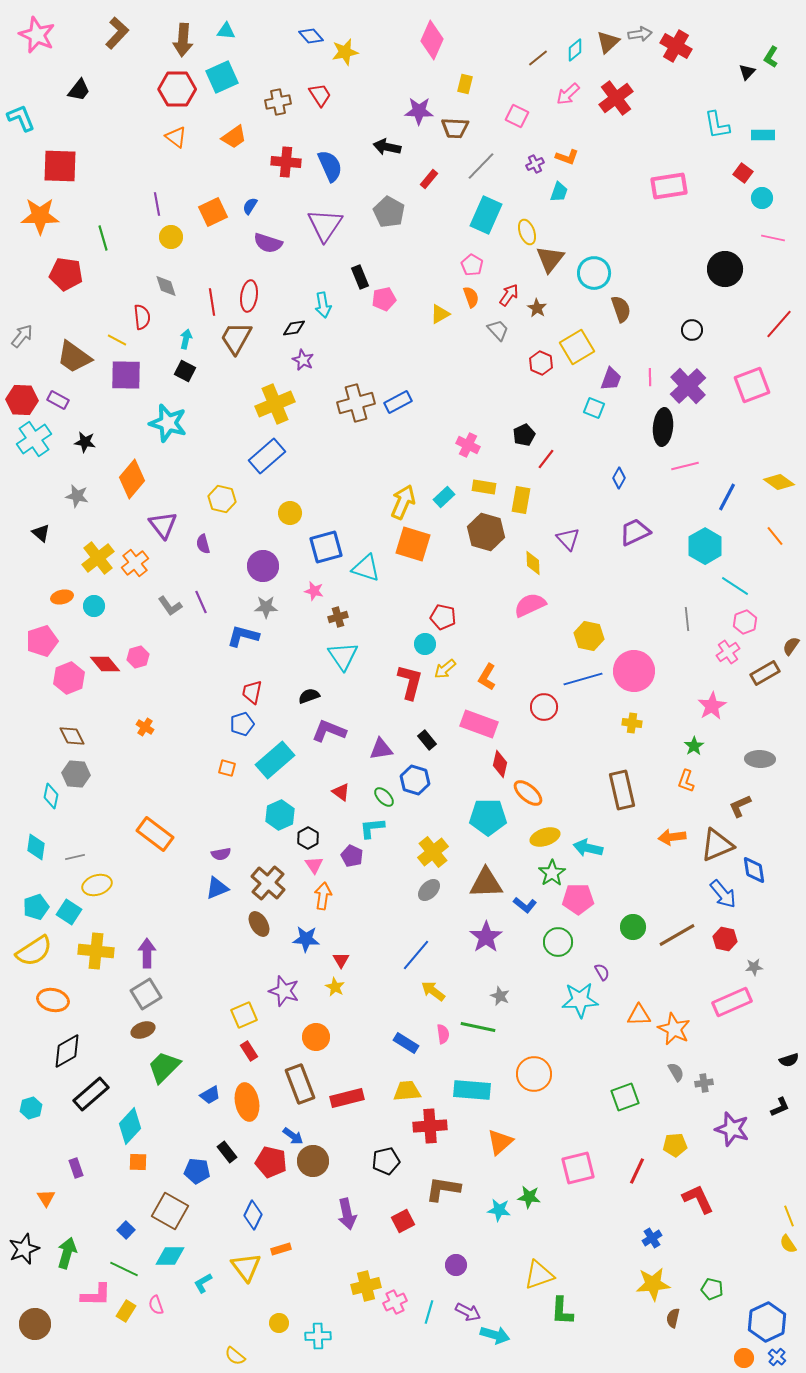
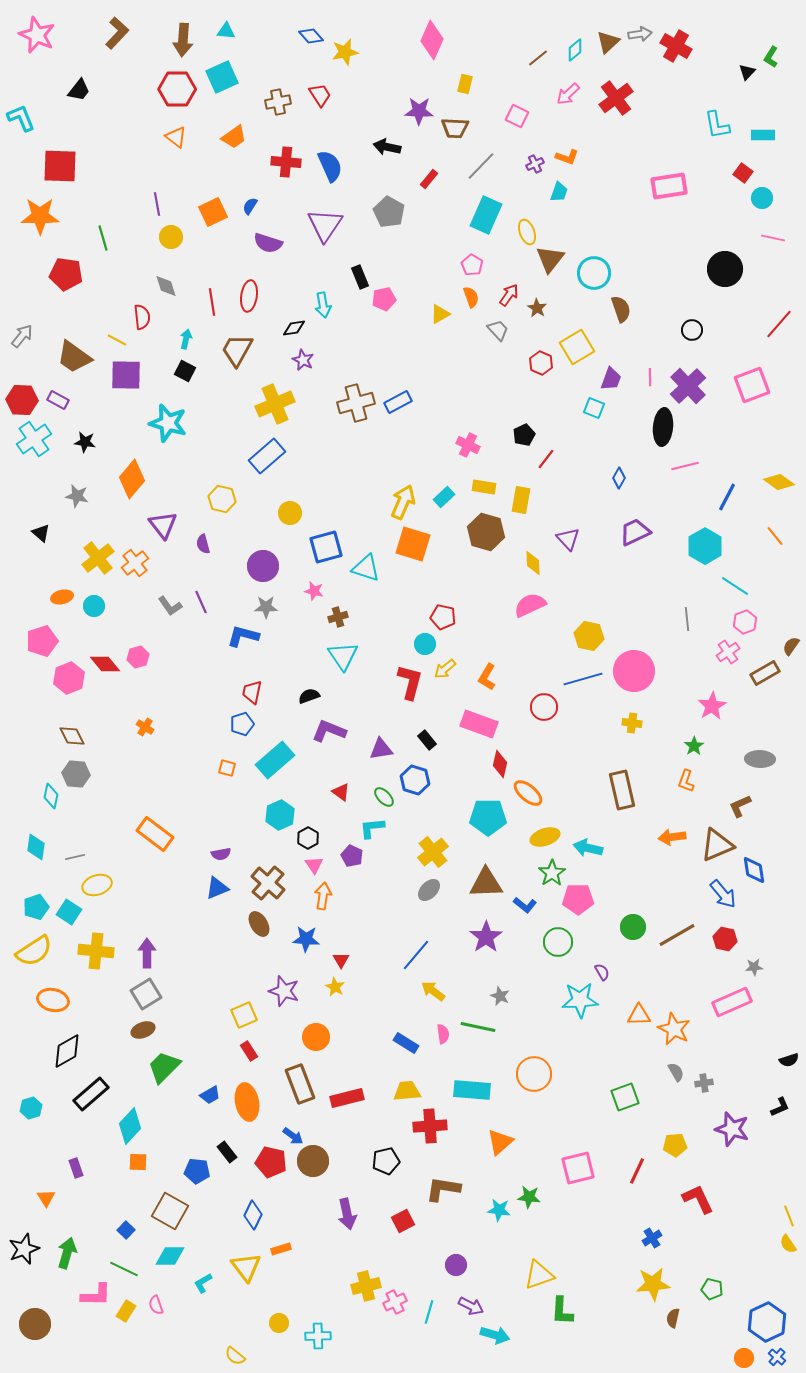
brown trapezoid at (236, 338): moved 1 px right, 12 px down
purple arrow at (468, 1312): moved 3 px right, 6 px up
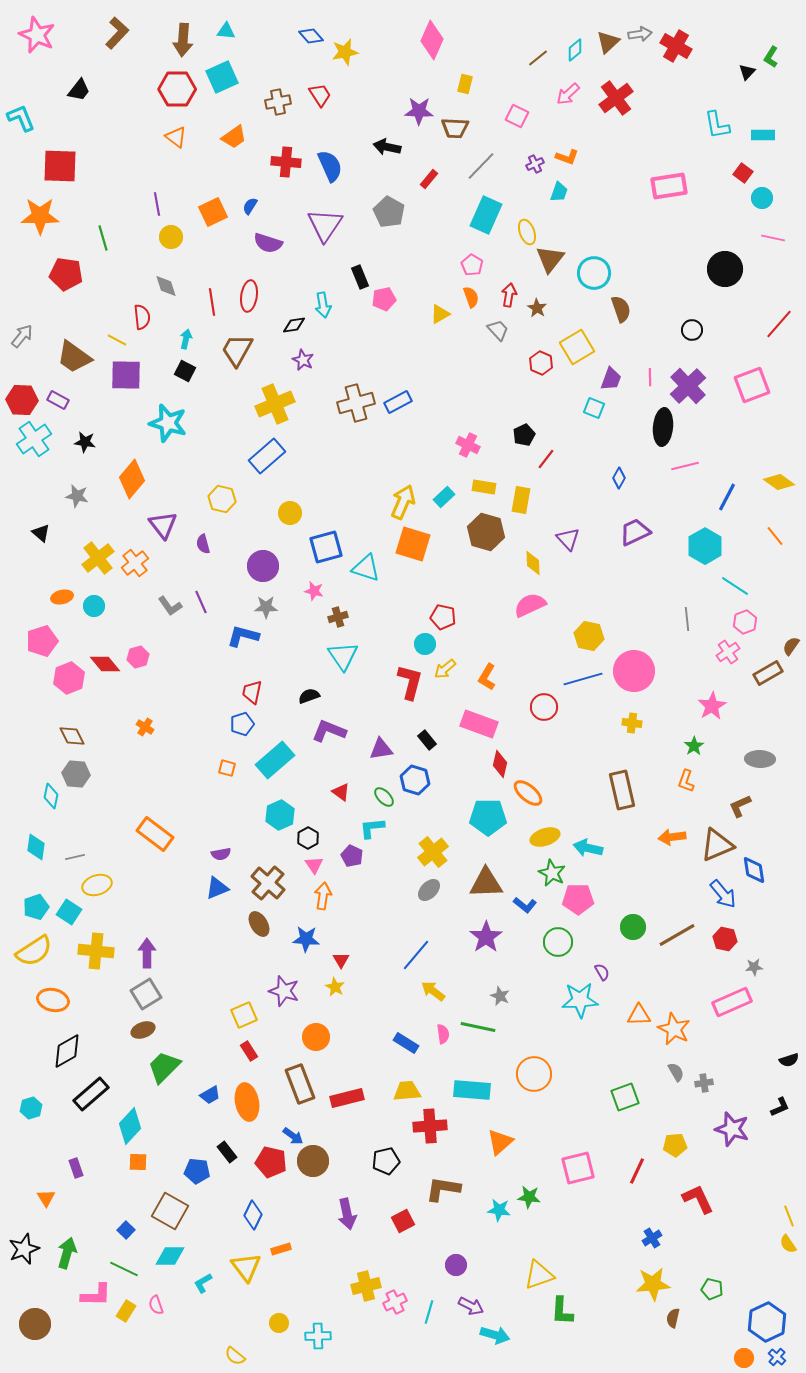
red arrow at (509, 295): rotated 25 degrees counterclockwise
black diamond at (294, 328): moved 3 px up
brown rectangle at (765, 673): moved 3 px right
green star at (552, 873): rotated 12 degrees counterclockwise
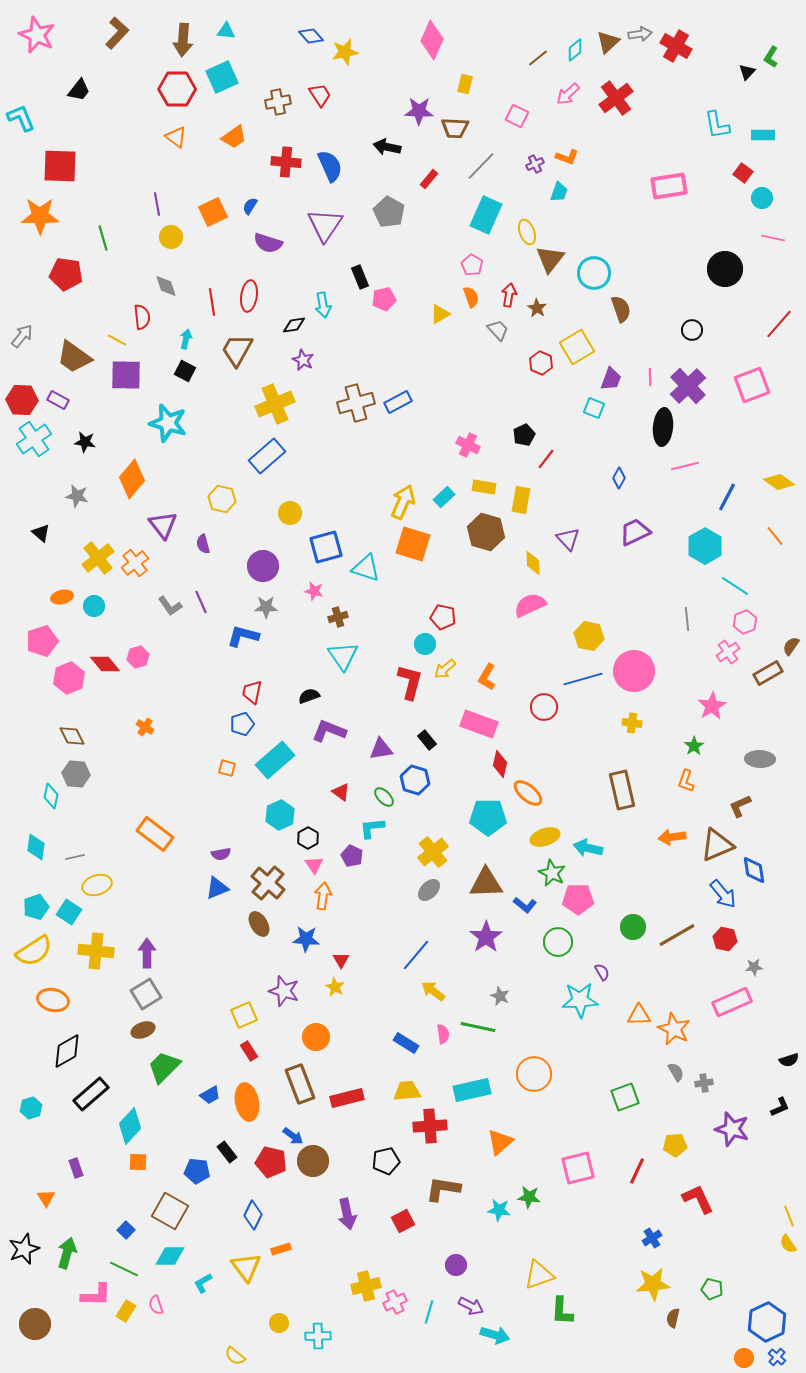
cyan rectangle at (472, 1090): rotated 18 degrees counterclockwise
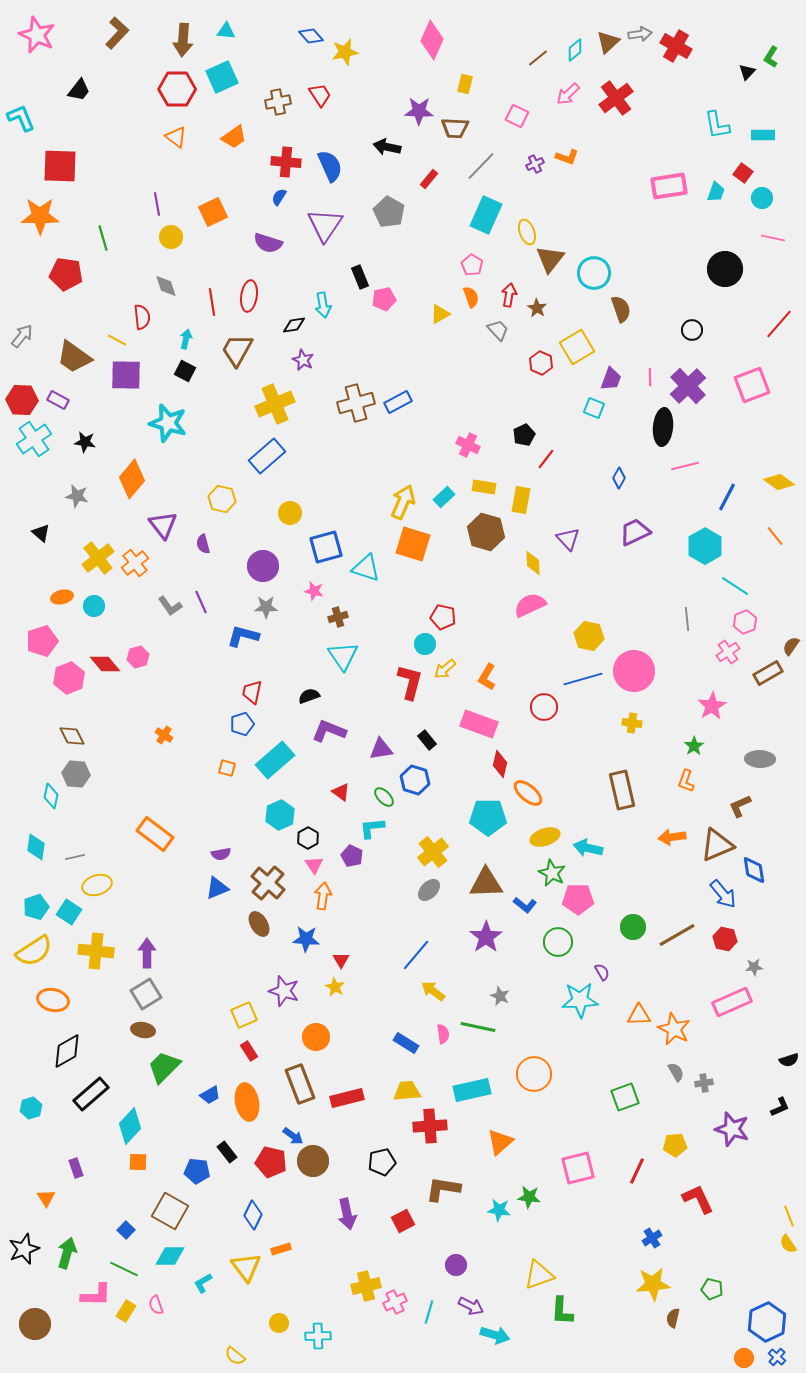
cyan trapezoid at (559, 192): moved 157 px right
blue semicircle at (250, 206): moved 29 px right, 9 px up
orange cross at (145, 727): moved 19 px right, 8 px down
brown ellipse at (143, 1030): rotated 30 degrees clockwise
black pentagon at (386, 1161): moved 4 px left, 1 px down
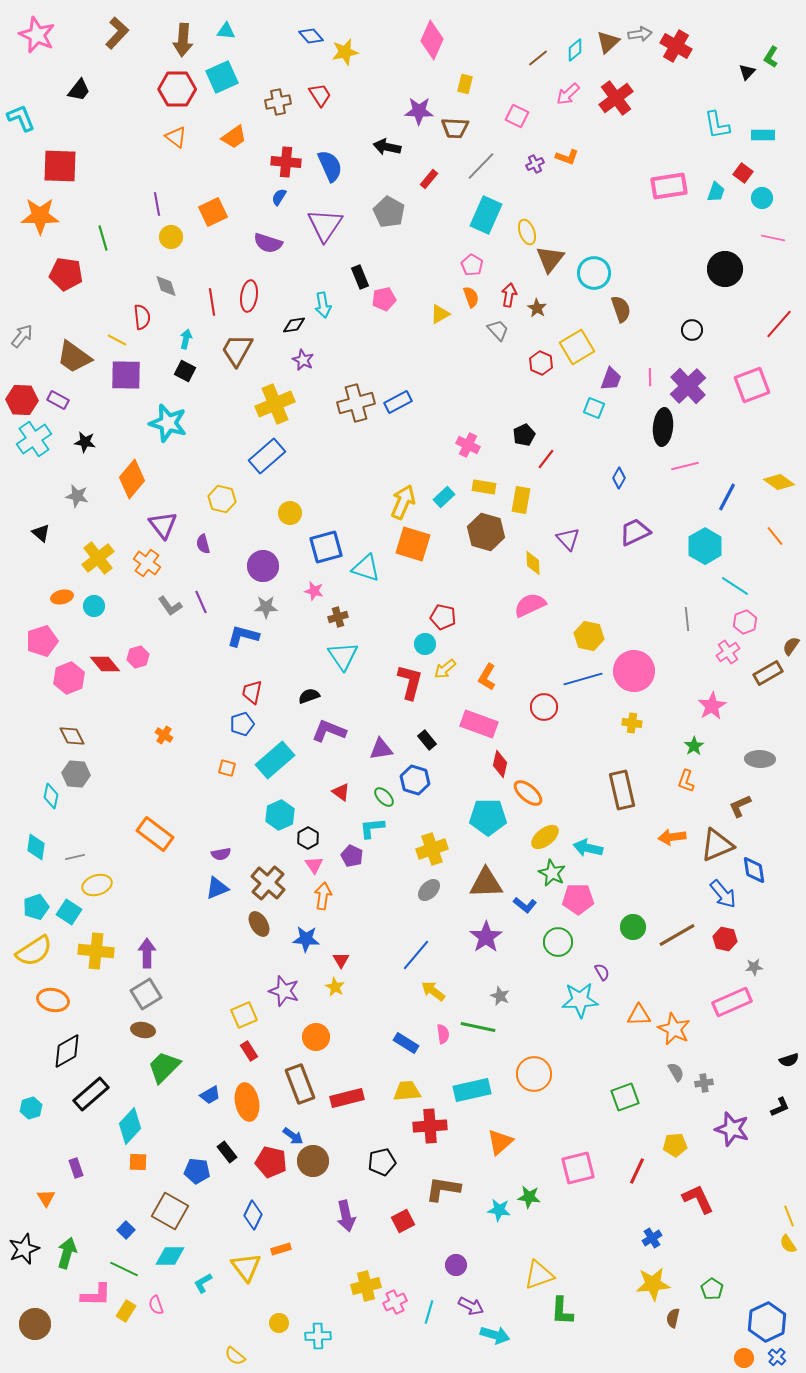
orange cross at (135, 563): moved 12 px right; rotated 16 degrees counterclockwise
yellow ellipse at (545, 837): rotated 20 degrees counterclockwise
yellow cross at (433, 852): moved 1 px left, 3 px up; rotated 20 degrees clockwise
purple arrow at (347, 1214): moved 1 px left, 2 px down
green pentagon at (712, 1289): rotated 20 degrees clockwise
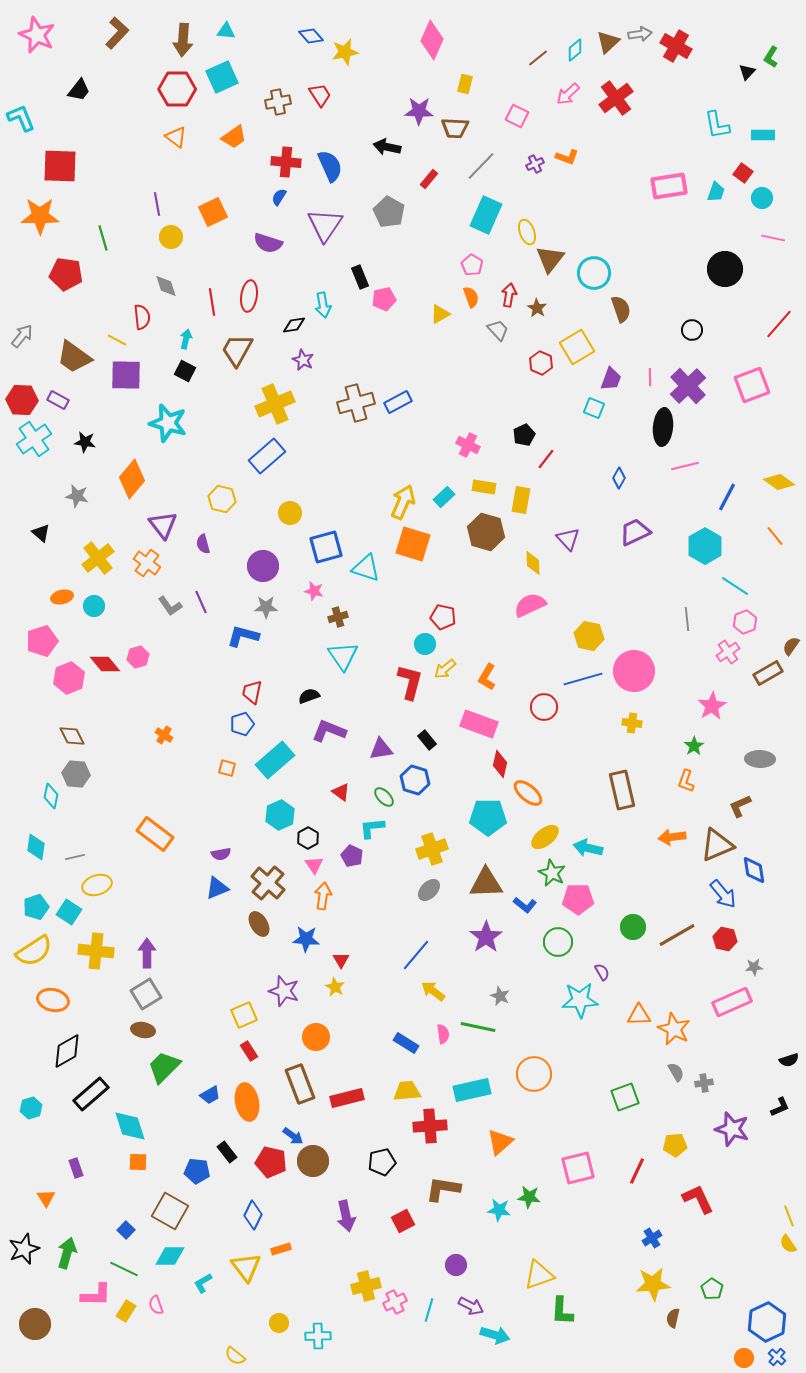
cyan diamond at (130, 1126): rotated 60 degrees counterclockwise
cyan line at (429, 1312): moved 2 px up
